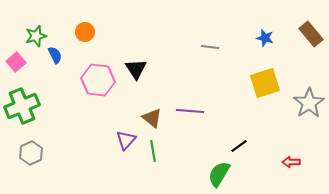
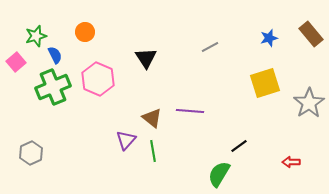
blue star: moved 4 px right; rotated 30 degrees counterclockwise
gray line: rotated 36 degrees counterclockwise
black triangle: moved 10 px right, 11 px up
pink hexagon: moved 1 px up; rotated 16 degrees clockwise
green cross: moved 31 px right, 19 px up
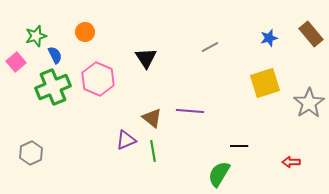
purple triangle: rotated 25 degrees clockwise
black line: rotated 36 degrees clockwise
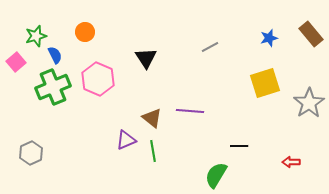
green semicircle: moved 3 px left, 1 px down
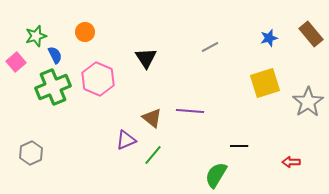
gray star: moved 1 px left, 1 px up
green line: moved 4 px down; rotated 50 degrees clockwise
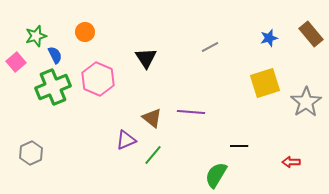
gray star: moved 2 px left
purple line: moved 1 px right, 1 px down
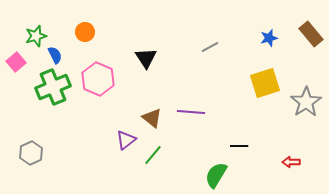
purple triangle: rotated 15 degrees counterclockwise
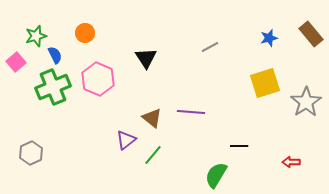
orange circle: moved 1 px down
